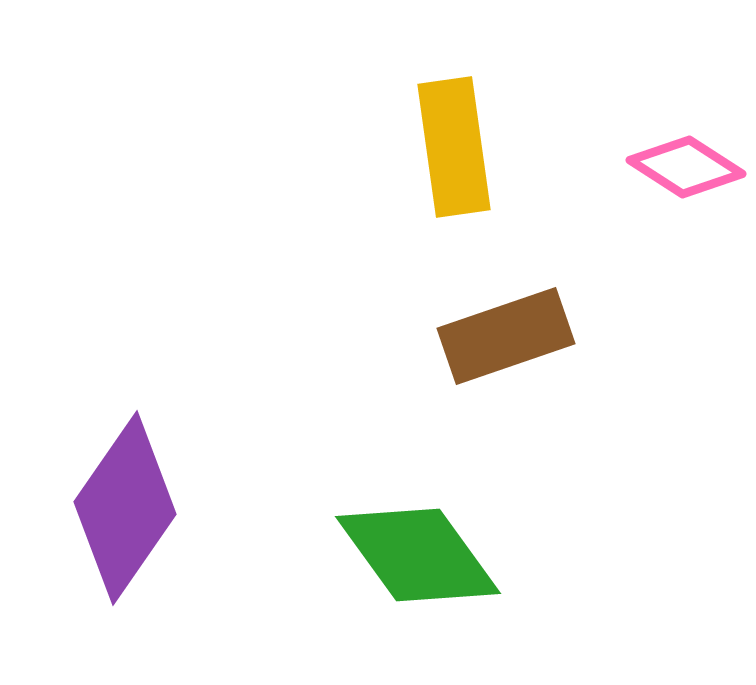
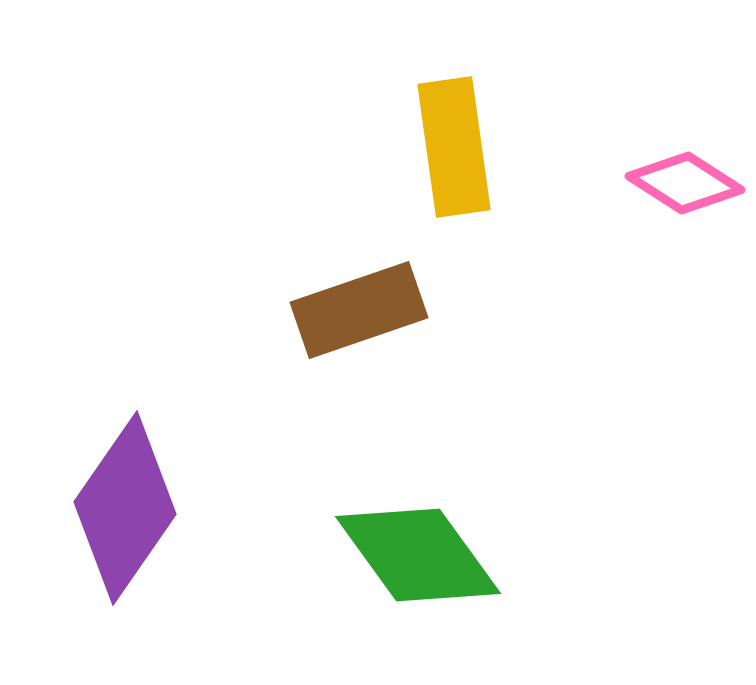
pink diamond: moved 1 px left, 16 px down
brown rectangle: moved 147 px left, 26 px up
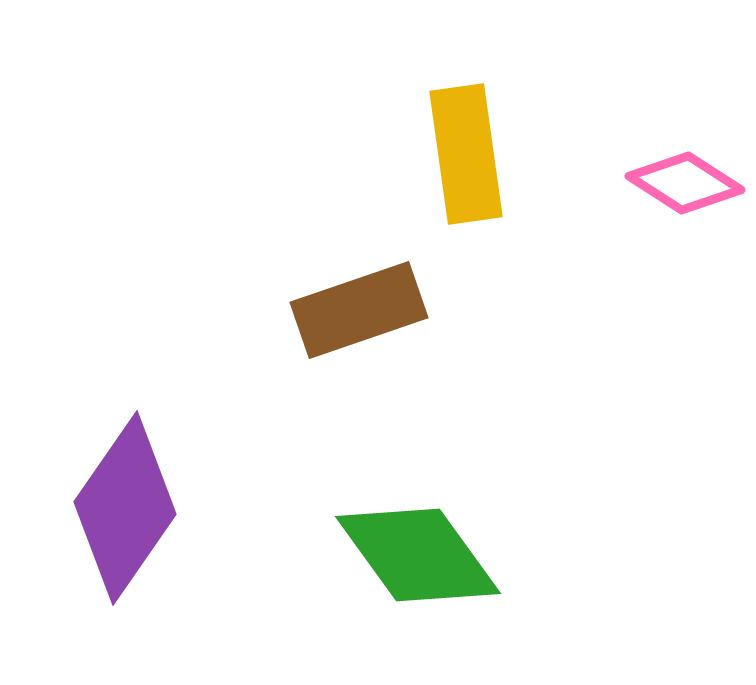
yellow rectangle: moved 12 px right, 7 px down
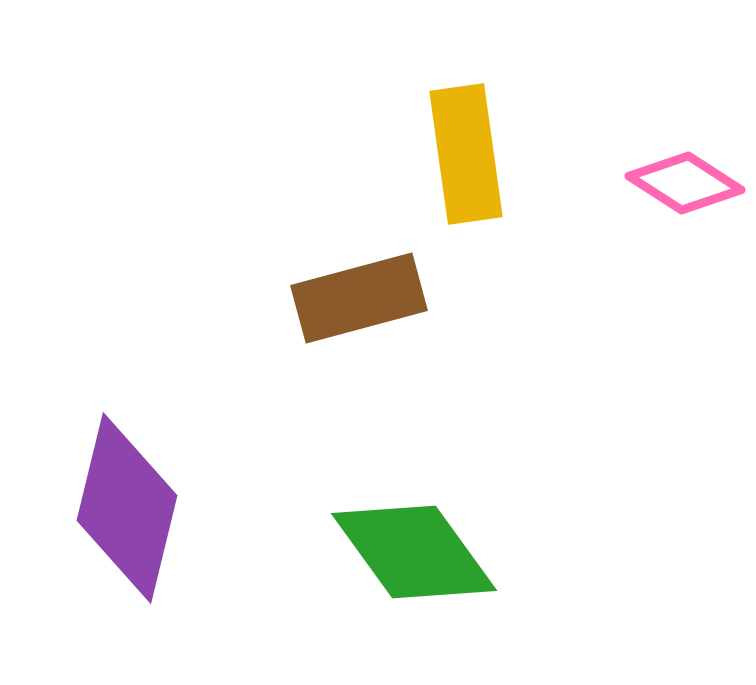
brown rectangle: moved 12 px up; rotated 4 degrees clockwise
purple diamond: moved 2 px right; rotated 21 degrees counterclockwise
green diamond: moved 4 px left, 3 px up
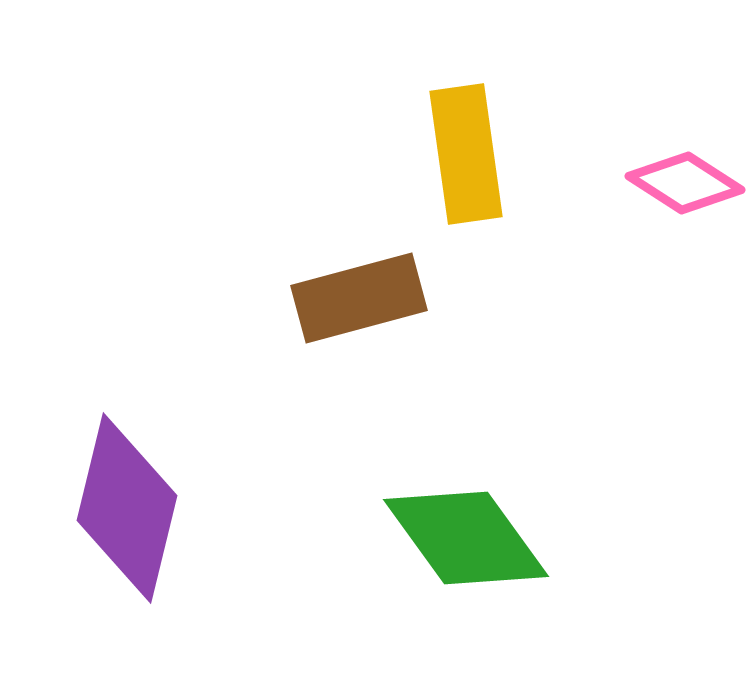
green diamond: moved 52 px right, 14 px up
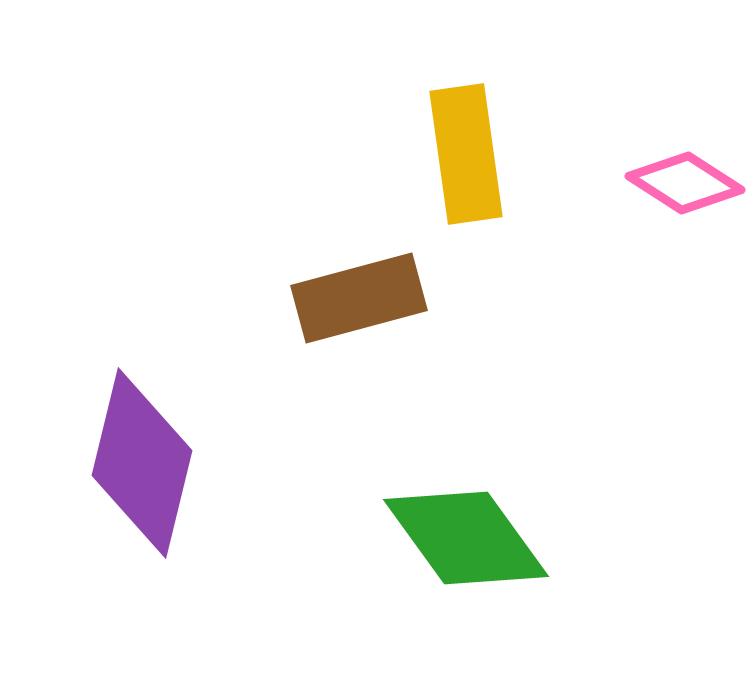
purple diamond: moved 15 px right, 45 px up
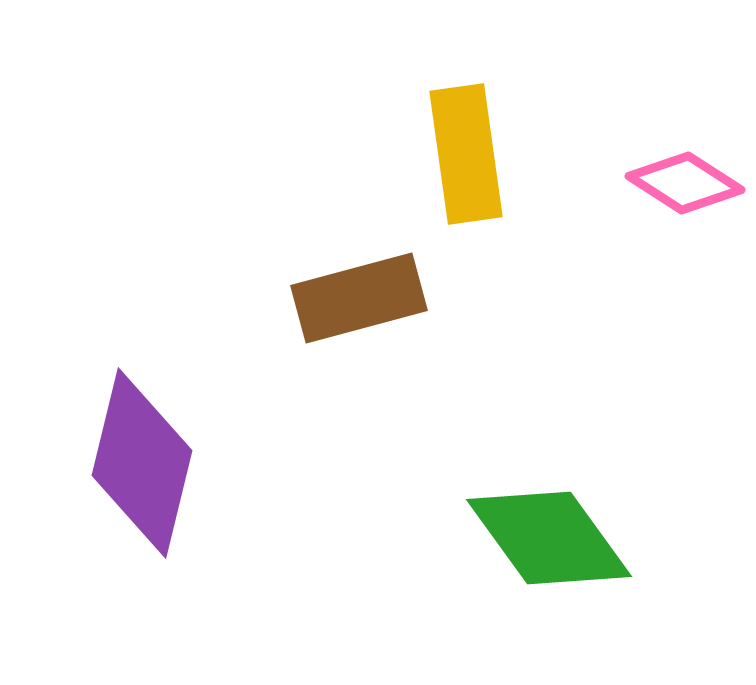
green diamond: moved 83 px right
